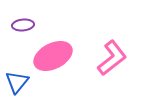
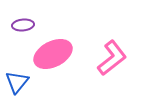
pink ellipse: moved 2 px up
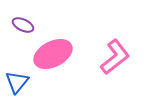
purple ellipse: rotated 30 degrees clockwise
pink L-shape: moved 3 px right, 1 px up
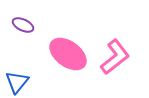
pink ellipse: moved 15 px right; rotated 63 degrees clockwise
